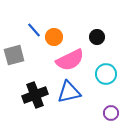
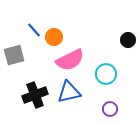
black circle: moved 31 px right, 3 px down
purple circle: moved 1 px left, 4 px up
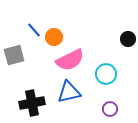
black circle: moved 1 px up
black cross: moved 3 px left, 8 px down; rotated 10 degrees clockwise
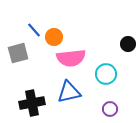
black circle: moved 5 px down
gray square: moved 4 px right, 2 px up
pink semicircle: moved 1 px right, 2 px up; rotated 20 degrees clockwise
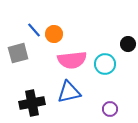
orange circle: moved 3 px up
pink semicircle: moved 1 px right, 2 px down
cyan circle: moved 1 px left, 10 px up
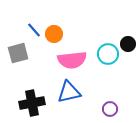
cyan circle: moved 3 px right, 10 px up
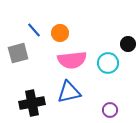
orange circle: moved 6 px right, 1 px up
cyan circle: moved 9 px down
purple circle: moved 1 px down
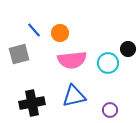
black circle: moved 5 px down
gray square: moved 1 px right, 1 px down
blue triangle: moved 5 px right, 4 px down
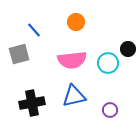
orange circle: moved 16 px right, 11 px up
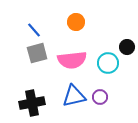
black circle: moved 1 px left, 2 px up
gray square: moved 18 px right, 1 px up
purple circle: moved 10 px left, 13 px up
